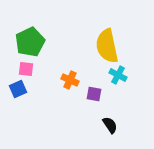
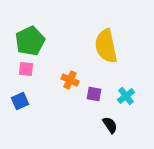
green pentagon: moved 1 px up
yellow semicircle: moved 1 px left
cyan cross: moved 8 px right, 21 px down; rotated 24 degrees clockwise
blue square: moved 2 px right, 12 px down
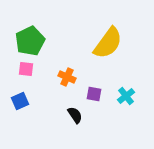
yellow semicircle: moved 2 px right, 3 px up; rotated 132 degrees counterclockwise
orange cross: moved 3 px left, 3 px up
black semicircle: moved 35 px left, 10 px up
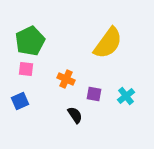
orange cross: moved 1 px left, 2 px down
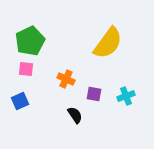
cyan cross: rotated 18 degrees clockwise
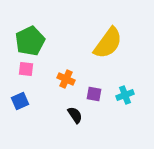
cyan cross: moved 1 px left, 1 px up
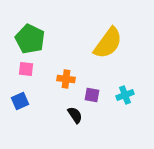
green pentagon: moved 2 px up; rotated 20 degrees counterclockwise
orange cross: rotated 18 degrees counterclockwise
purple square: moved 2 px left, 1 px down
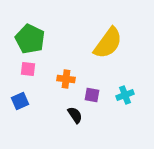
pink square: moved 2 px right
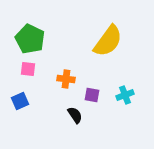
yellow semicircle: moved 2 px up
